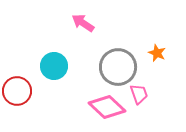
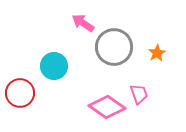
orange star: rotated 18 degrees clockwise
gray circle: moved 4 px left, 20 px up
red circle: moved 3 px right, 2 px down
pink diamond: rotated 9 degrees counterclockwise
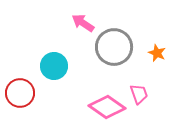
orange star: rotated 18 degrees counterclockwise
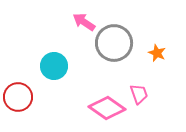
pink arrow: moved 1 px right, 1 px up
gray circle: moved 4 px up
red circle: moved 2 px left, 4 px down
pink diamond: moved 1 px down
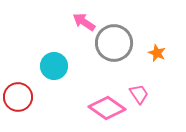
pink trapezoid: rotated 15 degrees counterclockwise
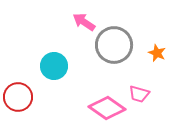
gray circle: moved 2 px down
pink trapezoid: rotated 140 degrees clockwise
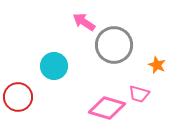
orange star: moved 12 px down
pink diamond: rotated 18 degrees counterclockwise
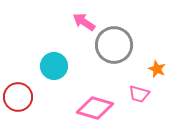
orange star: moved 4 px down
pink diamond: moved 12 px left
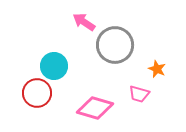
gray circle: moved 1 px right
red circle: moved 19 px right, 4 px up
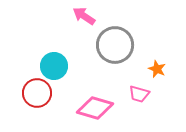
pink arrow: moved 6 px up
